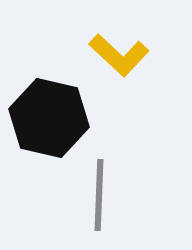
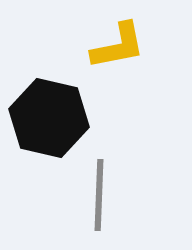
yellow L-shape: moved 1 px left, 9 px up; rotated 54 degrees counterclockwise
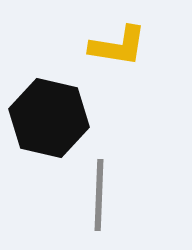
yellow L-shape: rotated 20 degrees clockwise
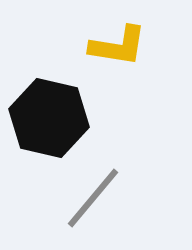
gray line: moved 6 px left, 3 px down; rotated 38 degrees clockwise
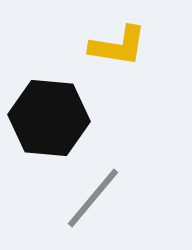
black hexagon: rotated 8 degrees counterclockwise
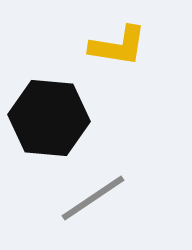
gray line: rotated 16 degrees clockwise
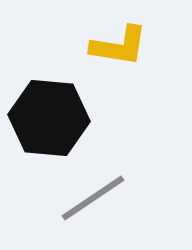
yellow L-shape: moved 1 px right
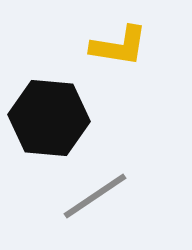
gray line: moved 2 px right, 2 px up
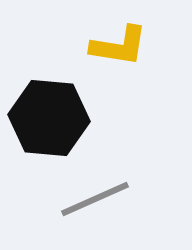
gray line: moved 3 px down; rotated 10 degrees clockwise
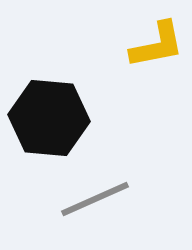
yellow L-shape: moved 38 px right, 1 px up; rotated 20 degrees counterclockwise
